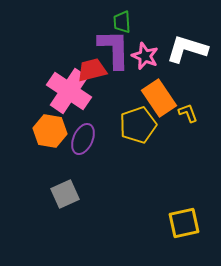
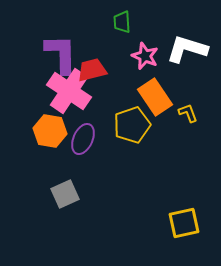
purple L-shape: moved 53 px left, 5 px down
orange rectangle: moved 4 px left, 1 px up
yellow pentagon: moved 6 px left
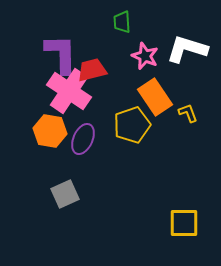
yellow square: rotated 12 degrees clockwise
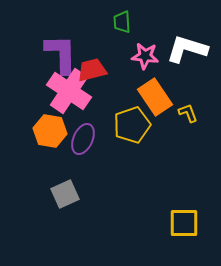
pink star: rotated 16 degrees counterclockwise
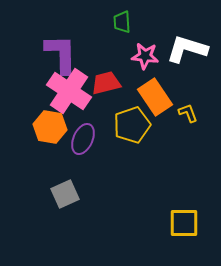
red trapezoid: moved 14 px right, 13 px down
orange hexagon: moved 4 px up
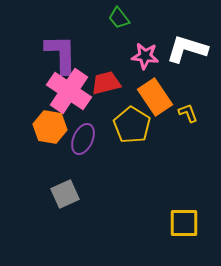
green trapezoid: moved 3 px left, 4 px up; rotated 35 degrees counterclockwise
yellow pentagon: rotated 21 degrees counterclockwise
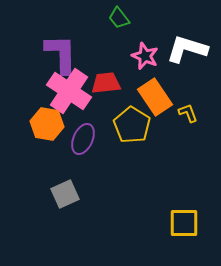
pink star: rotated 16 degrees clockwise
red trapezoid: rotated 8 degrees clockwise
orange hexagon: moved 3 px left, 3 px up
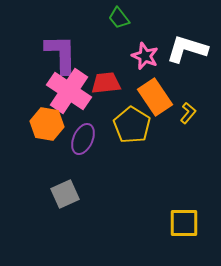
yellow L-shape: rotated 60 degrees clockwise
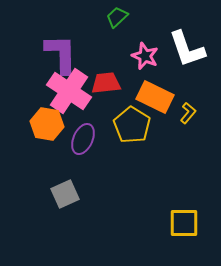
green trapezoid: moved 2 px left, 1 px up; rotated 85 degrees clockwise
white L-shape: rotated 126 degrees counterclockwise
orange rectangle: rotated 30 degrees counterclockwise
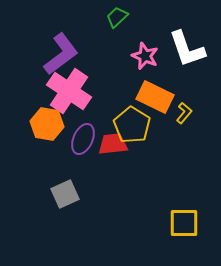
purple L-shape: rotated 54 degrees clockwise
red trapezoid: moved 7 px right, 61 px down
yellow L-shape: moved 4 px left
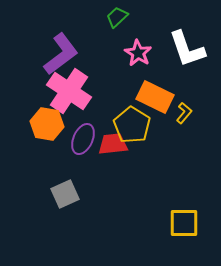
pink star: moved 7 px left, 3 px up; rotated 8 degrees clockwise
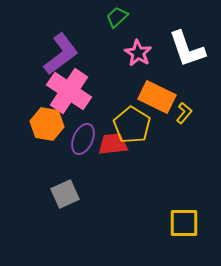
orange rectangle: moved 2 px right
